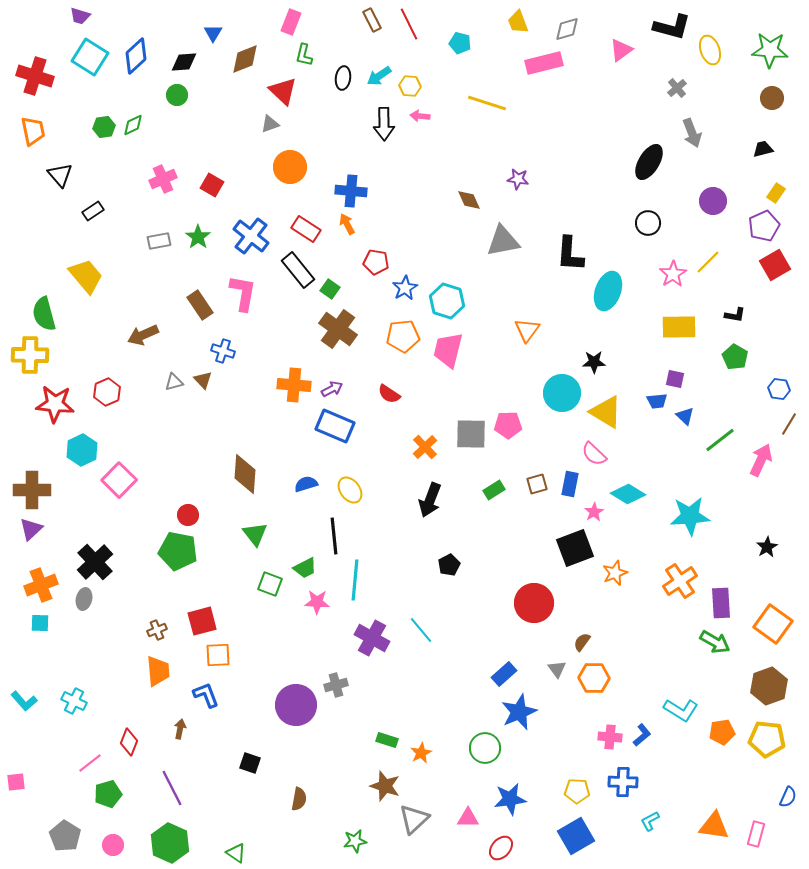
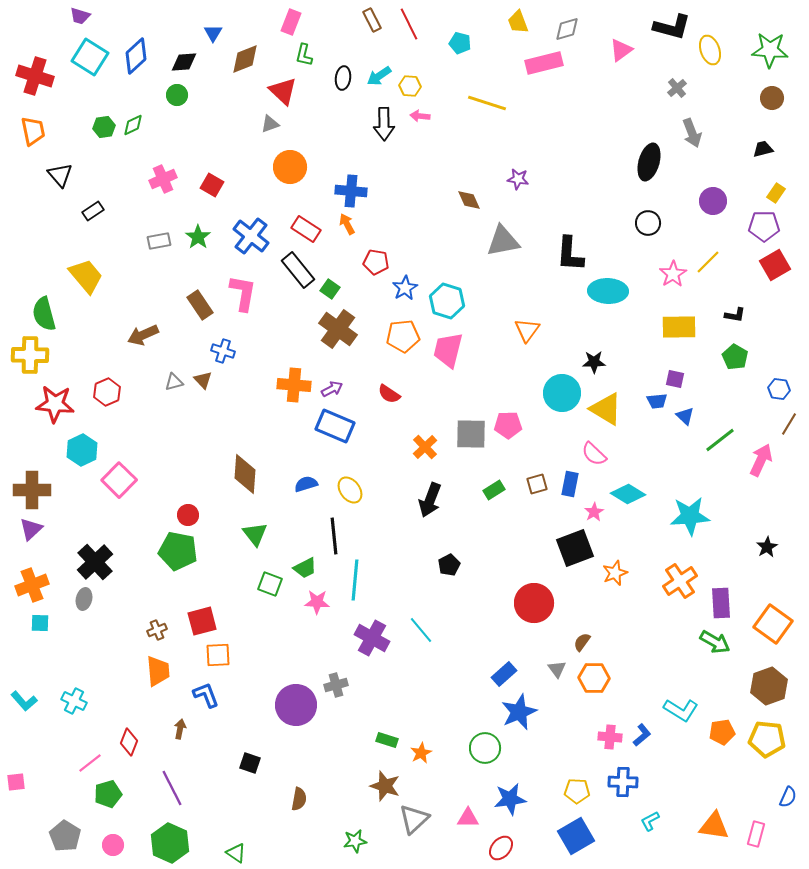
black ellipse at (649, 162): rotated 15 degrees counterclockwise
purple pentagon at (764, 226): rotated 24 degrees clockwise
cyan ellipse at (608, 291): rotated 72 degrees clockwise
yellow triangle at (606, 412): moved 3 px up
orange cross at (41, 585): moved 9 px left
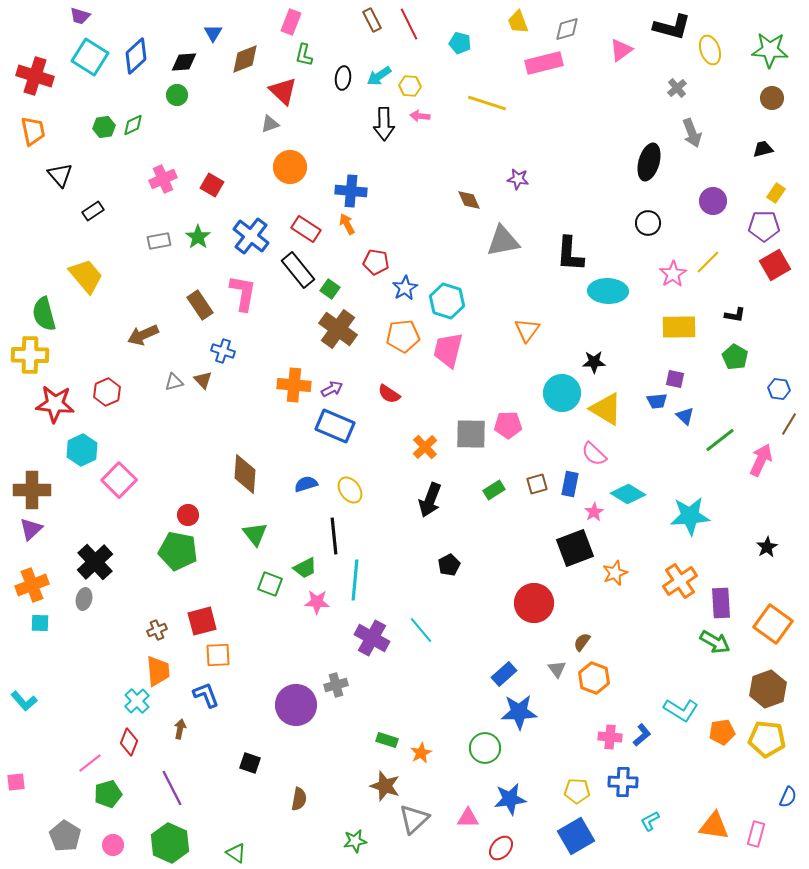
orange hexagon at (594, 678): rotated 20 degrees clockwise
brown hexagon at (769, 686): moved 1 px left, 3 px down
cyan cross at (74, 701): moved 63 px right; rotated 20 degrees clockwise
blue star at (519, 712): rotated 21 degrees clockwise
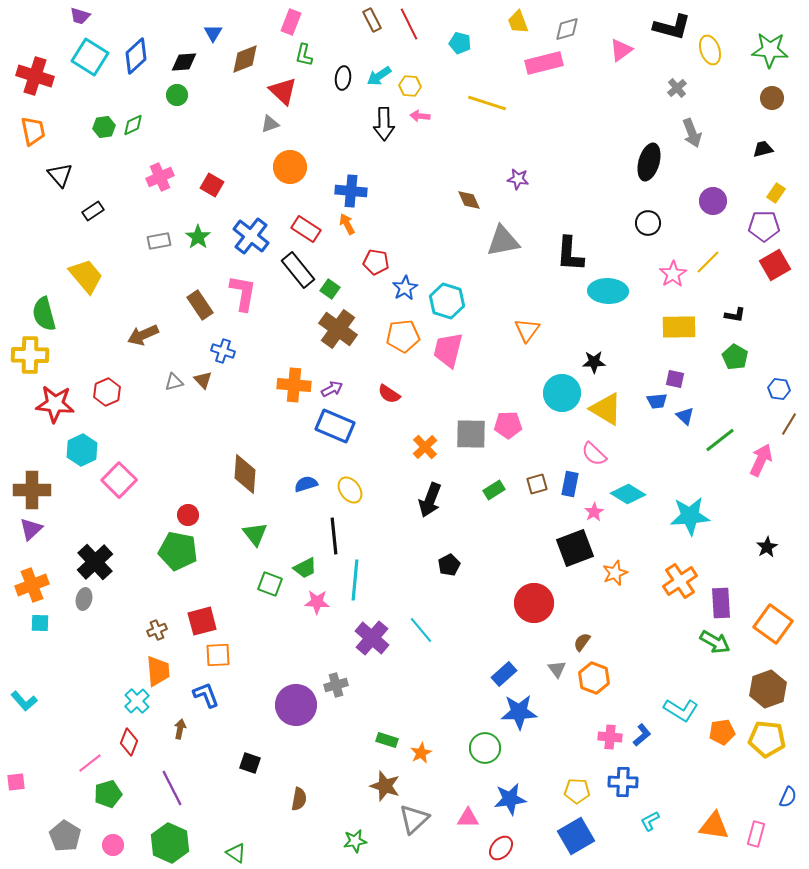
pink cross at (163, 179): moved 3 px left, 2 px up
purple cross at (372, 638): rotated 12 degrees clockwise
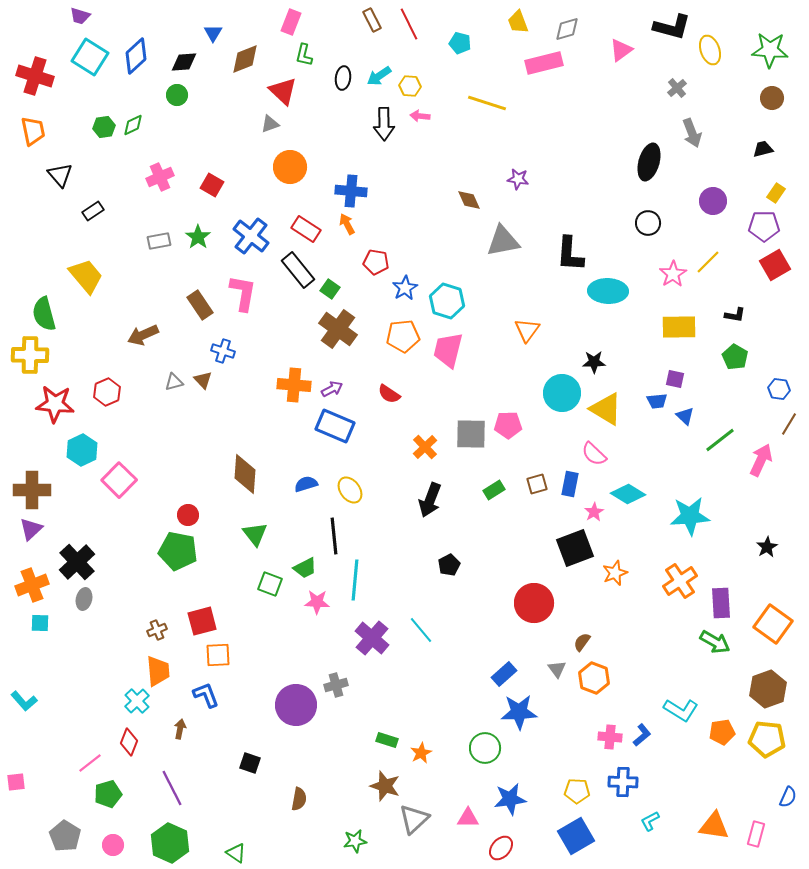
black cross at (95, 562): moved 18 px left
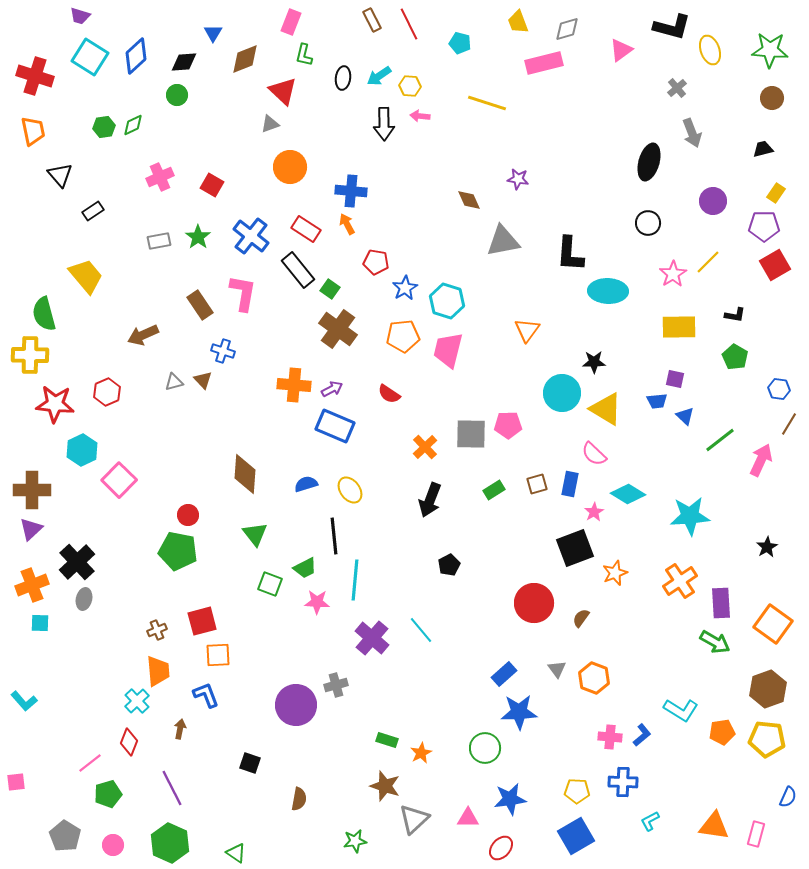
brown semicircle at (582, 642): moved 1 px left, 24 px up
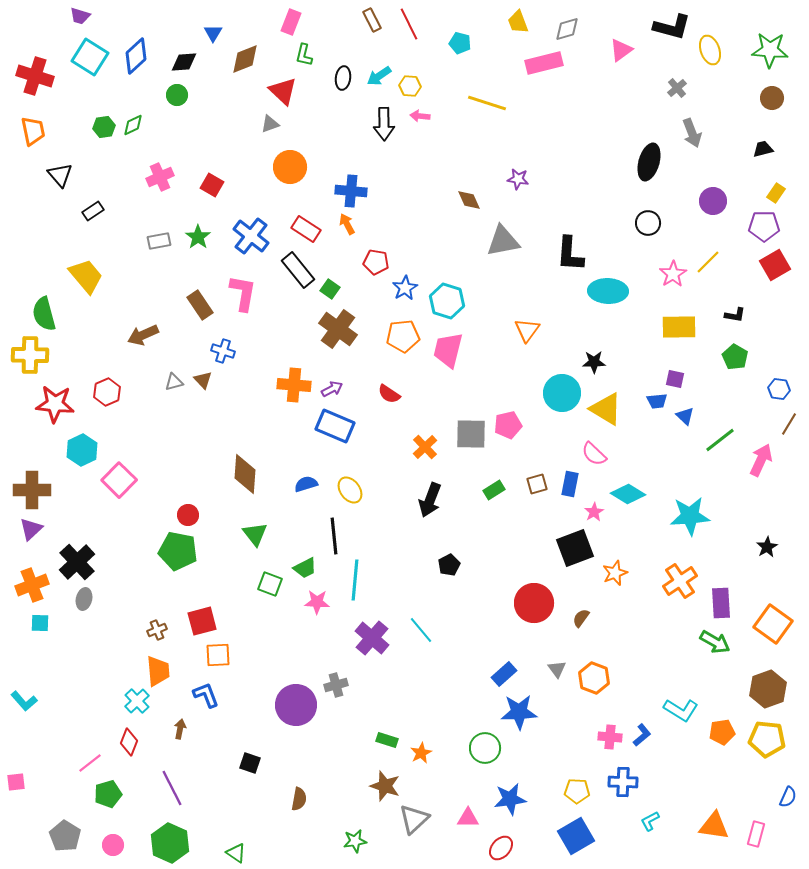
pink pentagon at (508, 425): rotated 12 degrees counterclockwise
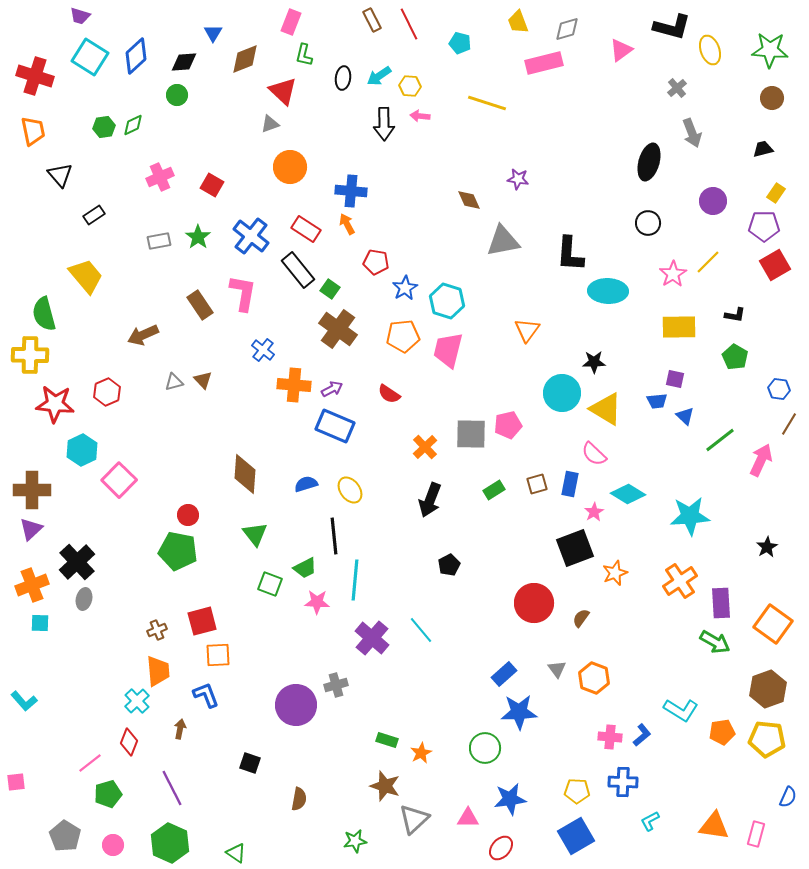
black rectangle at (93, 211): moved 1 px right, 4 px down
blue cross at (223, 351): moved 40 px right, 1 px up; rotated 20 degrees clockwise
